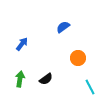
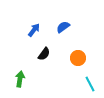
blue arrow: moved 12 px right, 14 px up
black semicircle: moved 2 px left, 25 px up; rotated 16 degrees counterclockwise
cyan line: moved 3 px up
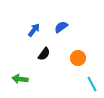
blue semicircle: moved 2 px left
green arrow: rotated 91 degrees counterclockwise
cyan line: moved 2 px right
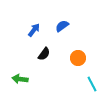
blue semicircle: moved 1 px right, 1 px up
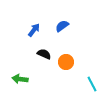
black semicircle: rotated 104 degrees counterclockwise
orange circle: moved 12 px left, 4 px down
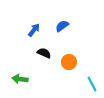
black semicircle: moved 1 px up
orange circle: moved 3 px right
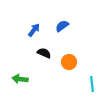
cyan line: rotated 21 degrees clockwise
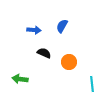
blue semicircle: rotated 24 degrees counterclockwise
blue arrow: rotated 56 degrees clockwise
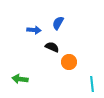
blue semicircle: moved 4 px left, 3 px up
black semicircle: moved 8 px right, 6 px up
